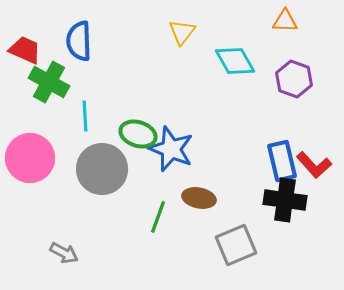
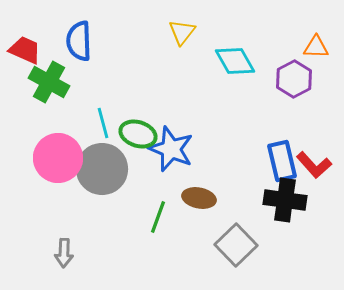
orange triangle: moved 31 px right, 26 px down
purple hexagon: rotated 12 degrees clockwise
cyan line: moved 18 px right, 7 px down; rotated 12 degrees counterclockwise
pink circle: moved 28 px right
gray square: rotated 21 degrees counterclockwise
gray arrow: rotated 64 degrees clockwise
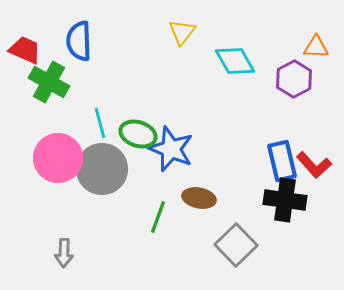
cyan line: moved 3 px left
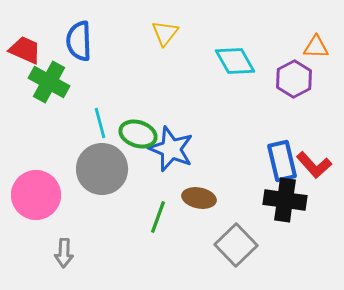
yellow triangle: moved 17 px left, 1 px down
pink circle: moved 22 px left, 37 px down
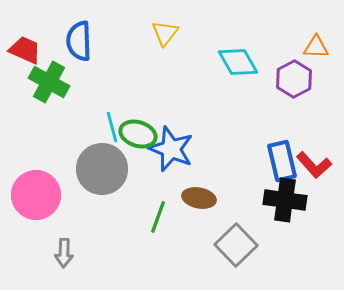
cyan diamond: moved 3 px right, 1 px down
cyan line: moved 12 px right, 4 px down
